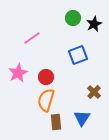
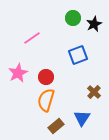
brown rectangle: moved 4 px down; rotated 56 degrees clockwise
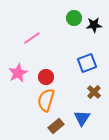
green circle: moved 1 px right
black star: moved 1 px down; rotated 21 degrees clockwise
blue square: moved 9 px right, 8 px down
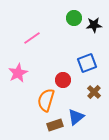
red circle: moved 17 px right, 3 px down
blue triangle: moved 6 px left, 1 px up; rotated 18 degrees clockwise
brown rectangle: moved 1 px left, 1 px up; rotated 21 degrees clockwise
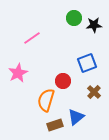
red circle: moved 1 px down
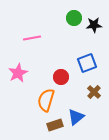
pink line: rotated 24 degrees clockwise
red circle: moved 2 px left, 4 px up
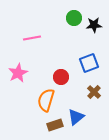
blue square: moved 2 px right
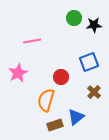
pink line: moved 3 px down
blue square: moved 1 px up
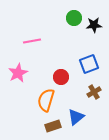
blue square: moved 2 px down
brown cross: rotated 16 degrees clockwise
brown rectangle: moved 2 px left, 1 px down
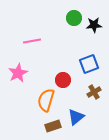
red circle: moved 2 px right, 3 px down
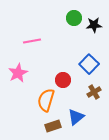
blue square: rotated 24 degrees counterclockwise
